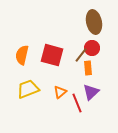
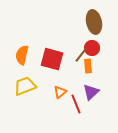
red square: moved 4 px down
orange rectangle: moved 2 px up
yellow trapezoid: moved 3 px left, 3 px up
red line: moved 1 px left, 1 px down
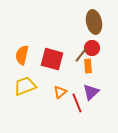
red line: moved 1 px right, 1 px up
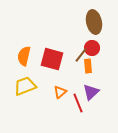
orange semicircle: moved 2 px right, 1 px down
red line: moved 1 px right
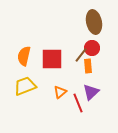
red square: rotated 15 degrees counterclockwise
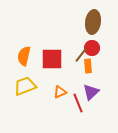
brown ellipse: moved 1 px left; rotated 20 degrees clockwise
orange triangle: rotated 16 degrees clockwise
